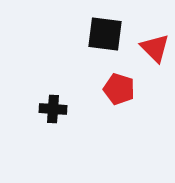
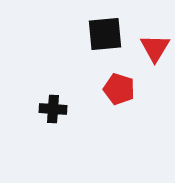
black square: rotated 12 degrees counterclockwise
red triangle: rotated 16 degrees clockwise
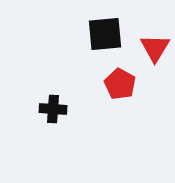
red pentagon: moved 1 px right, 5 px up; rotated 12 degrees clockwise
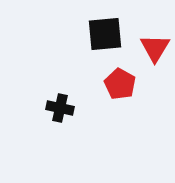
black cross: moved 7 px right, 1 px up; rotated 8 degrees clockwise
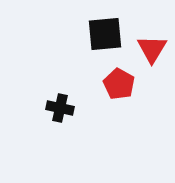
red triangle: moved 3 px left, 1 px down
red pentagon: moved 1 px left
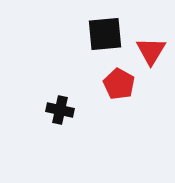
red triangle: moved 1 px left, 2 px down
black cross: moved 2 px down
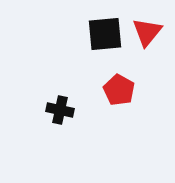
red triangle: moved 4 px left, 19 px up; rotated 8 degrees clockwise
red pentagon: moved 6 px down
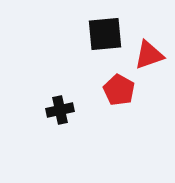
red triangle: moved 2 px right, 23 px down; rotated 32 degrees clockwise
black cross: rotated 24 degrees counterclockwise
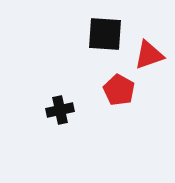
black square: rotated 9 degrees clockwise
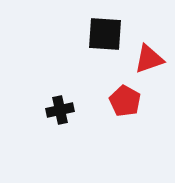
red triangle: moved 4 px down
red pentagon: moved 6 px right, 11 px down
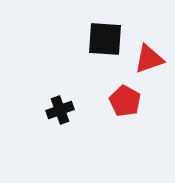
black square: moved 5 px down
black cross: rotated 8 degrees counterclockwise
